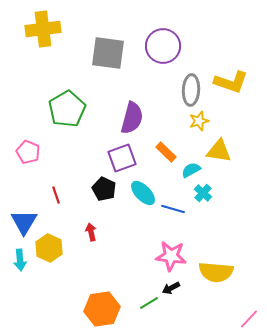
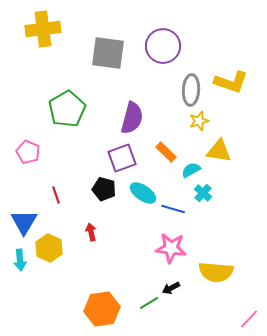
black pentagon: rotated 10 degrees counterclockwise
cyan ellipse: rotated 12 degrees counterclockwise
pink star: moved 8 px up
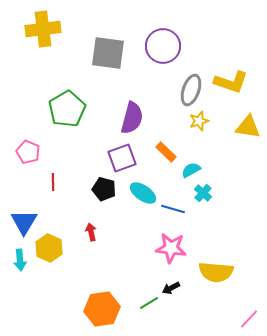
gray ellipse: rotated 16 degrees clockwise
yellow triangle: moved 29 px right, 24 px up
red line: moved 3 px left, 13 px up; rotated 18 degrees clockwise
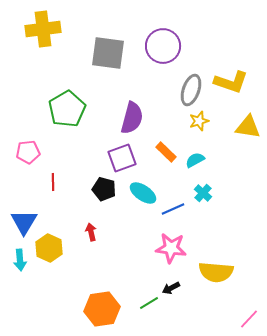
pink pentagon: rotated 30 degrees counterclockwise
cyan semicircle: moved 4 px right, 10 px up
blue line: rotated 40 degrees counterclockwise
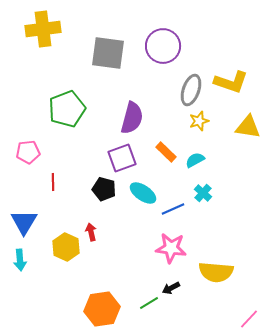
green pentagon: rotated 9 degrees clockwise
yellow hexagon: moved 17 px right, 1 px up
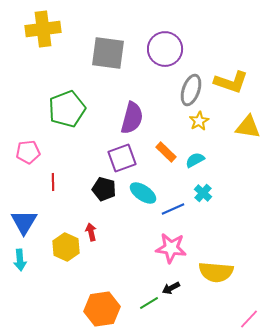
purple circle: moved 2 px right, 3 px down
yellow star: rotated 12 degrees counterclockwise
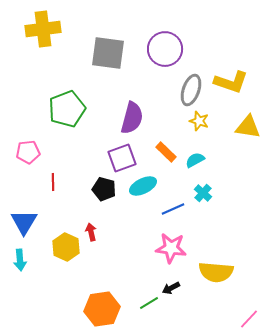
yellow star: rotated 24 degrees counterclockwise
cyan ellipse: moved 7 px up; rotated 60 degrees counterclockwise
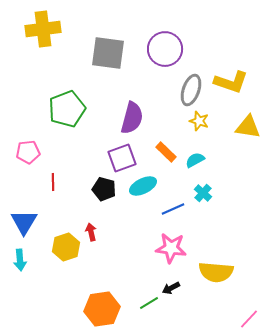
yellow hexagon: rotated 16 degrees clockwise
